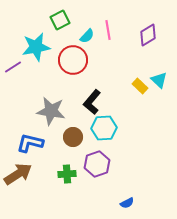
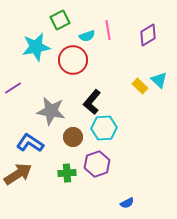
cyan semicircle: rotated 28 degrees clockwise
purple line: moved 21 px down
blue L-shape: rotated 20 degrees clockwise
green cross: moved 1 px up
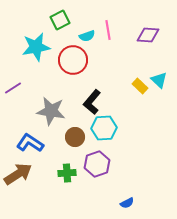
purple diamond: rotated 35 degrees clockwise
brown circle: moved 2 px right
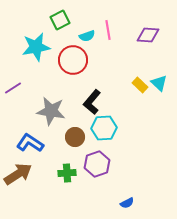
cyan triangle: moved 3 px down
yellow rectangle: moved 1 px up
